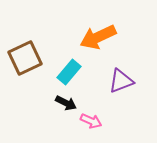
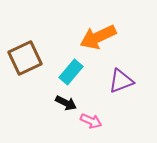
cyan rectangle: moved 2 px right
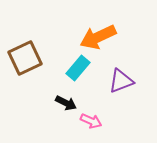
cyan rectangle: moved 7 px right, 4 px up
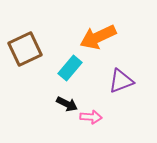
brown square: moved 9 px up
cyan rectangle: moved 8 px left
black arrow: moved 1 px right, 1 px down
pink arrow: moved 4 px up; rotated 20 degrees counterclockwise
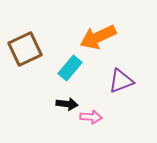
black arrow: rotated 20 degrees counterclockwise
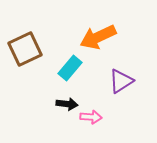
purple triangle: rotated 12 degrees counterclockwise
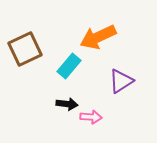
cyan rectangle: moved 1 px left, 2 px up
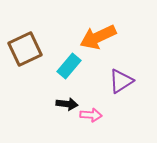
pink arrow: moved 2 px up
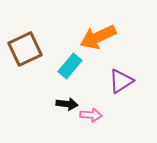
cyan rectangle: moved 1 px right
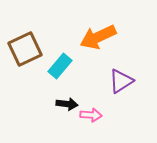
cyan rectangle: moved 10 px left
